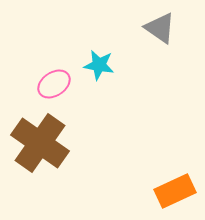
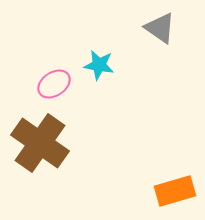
orange rectangle: rotated 9 degrees clockwise
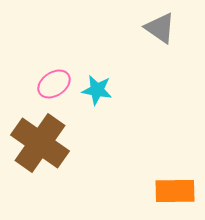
cyan star: moved 2 px left, 25 px down
orange rectangle: rotated 15 degrees clockwise
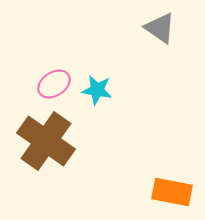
brown cross: moved 6 px right, 2 px up
orange rectangle: moved 3 px left, 1 px down; rotated 12 degrees clockwise
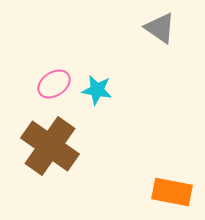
brown cross: moved 4 px right, 5 px down
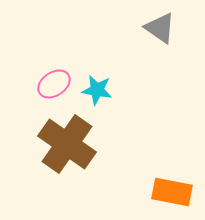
brown cross: moved 17 px right, 2 px up
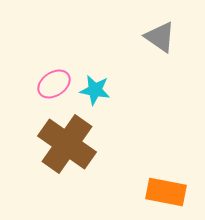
gray triangle: moved 9 px down
cyan star: moved 2 px left
orange rectangle: moved 6 px left
